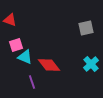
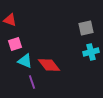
pink square: moved 1 px left, 1 px up
cyan triangle: moved 4 px down
cyan cross: moved 12 px up; rotated 28 degrees clockwise
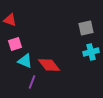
purple line: rotated 40 degrees clockwise
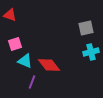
red triangle: moved 5 px up
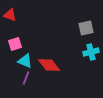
purple line: moved 6 px left, 4 px up
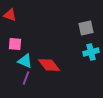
pink square: rotated 24 degrees clockwise
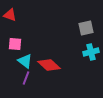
cyan triangle: rotated 14 degrees clockwise
red diamond: rotated 10 degrees counterclockwise
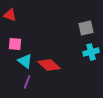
purple line: moved 1 px right, 4 px down
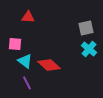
red triangle: moved 18 px right, 2 px down; rotated 16 degrees counterclockwise
cyan cross: moved 2 px left, 3 px up; rotated 35 degrees counterclockwise
purple line: moved 1 px down; rotated 48 degrees counterclockwise
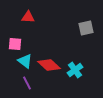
cyan cross: moved 14 px left, 21 px down; rotated 14 degrees clockwise
